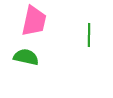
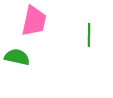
green semicircle: moved 9 px left
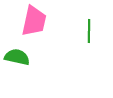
green line: moved 4 px up
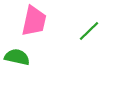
green line: rotated 45 degrees clockwise
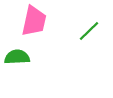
green semicircle: rotated 15 degrees counterclockwise
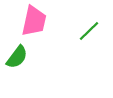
green semicircle: rotated 130 degrees clockwise
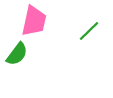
green semicircle: moved 3 px up
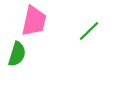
green semicircle: rotated 20 degrees counterclockwise
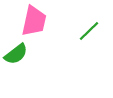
green semicircle: moved 1 px left; rotated 35 degrees clockwise
